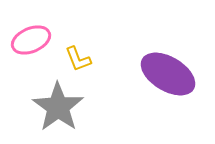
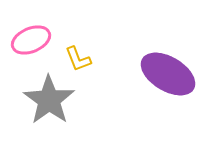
gray star: moved 9 px left, 7 px up
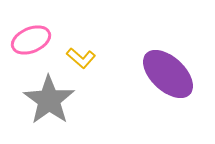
yellow L-shape: moved 3 px right, 1 px up; rotated 28 degrees counterclockwise
purple ellipse: rotated 12 degrees clockwise
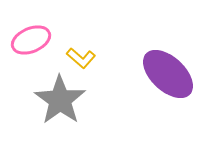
gray star: moved 11 px right
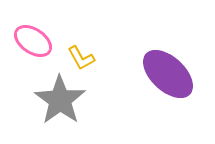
pink ellipse: moved 2 px right, 1 px down; rotated 57 degrees clockwise
yellow L-shape: rotated 20 degrees clockwise
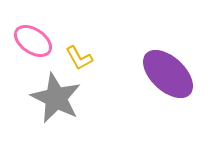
yellow L-shape: moved 2 px left
gray star: moved 4 px left, 2 px up; rotated 9 degrees counterclockwise
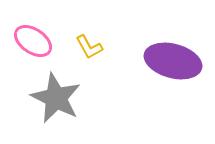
yellow L-shape: moved 10 px right, 11 px up
purple ellipse: moved 5 px right, 13 px up; rotated 28 degrees counterclockwise
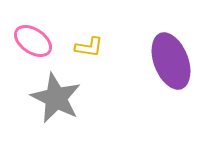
yellow L-shape: rotated 52 degrees counterclockwise
purple ellipse: moved 2 px left; rotated 54 degrees clockwise
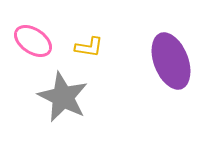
gray star: moved 7 px right, 1 px up
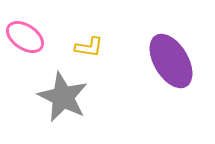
pink ellipse: moved 8 px left, 4 px up
purple ellipse: rotated 10 degrees counterclockwise
